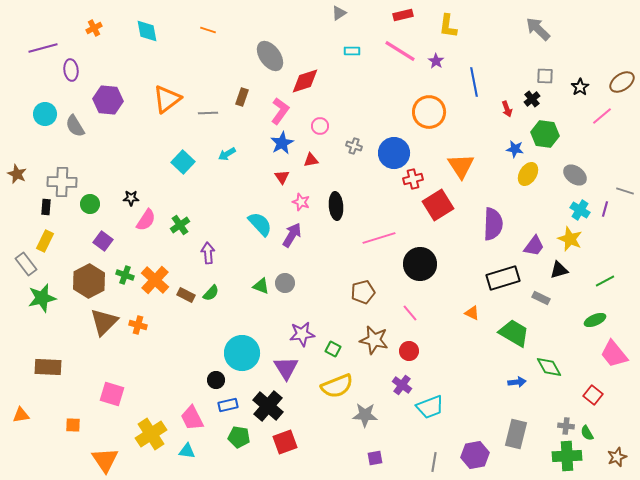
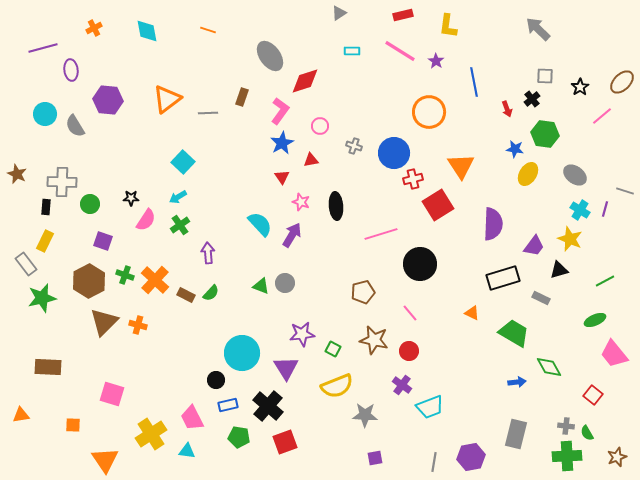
brown ellipse at (622, 82): rotated 10 degrees counterclockwise
cyan arrow at (227, 154): moved 49 px left, 43 px down
pink line at (379, 238): moved 2 px right, 4 px up
purple square at (103, 241): rotated 18 degrees counterclockwise
purple hexagon at (475, 455): moved 4 px left, 2 px down
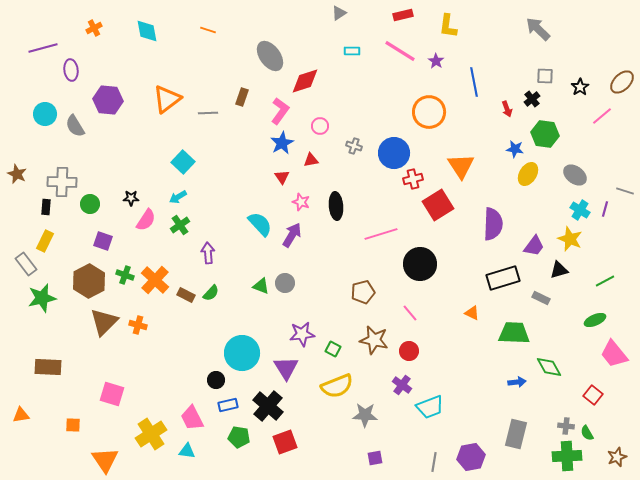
green trapezoid at (514, 333): rotated 28 degrees counterclockwise
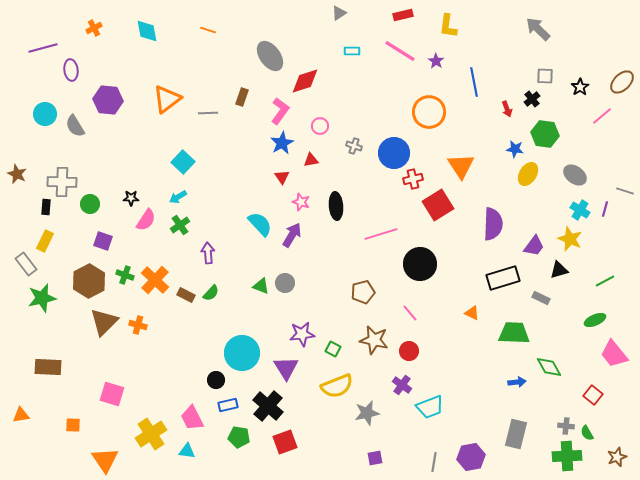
gray star at (365, 415): moved 2 px right, 2 px up; rotated 15 degrees counterclockwise
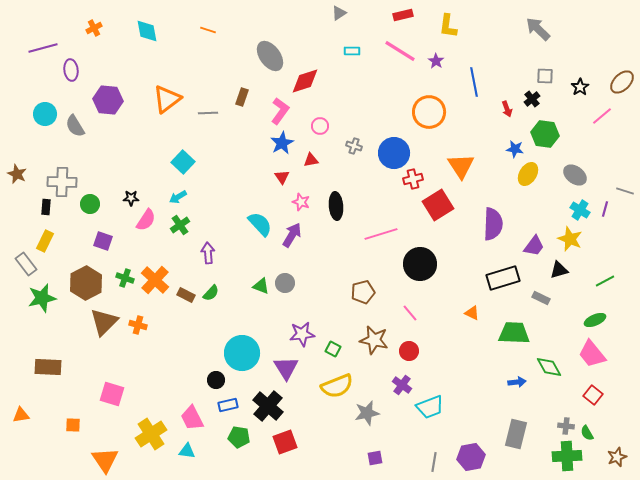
green cross at (125, 275): moved 3 px down
brown hexagon at (89, 281): moved 3 px left, 2 px down
pink trapezoid at (614, 354): moved 22 px left
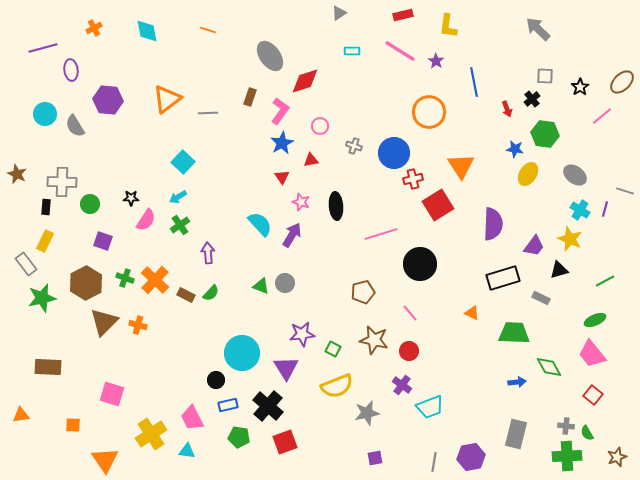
brown rectangle at (242, 97): moved 8 px right
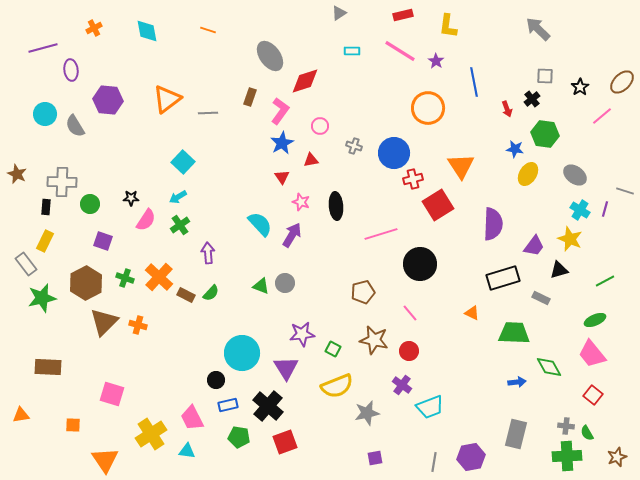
orange circle at (429, 112): moved 1 px left, 4 px up
orange cross at (155, 280): moved 4 px right, 3 px up
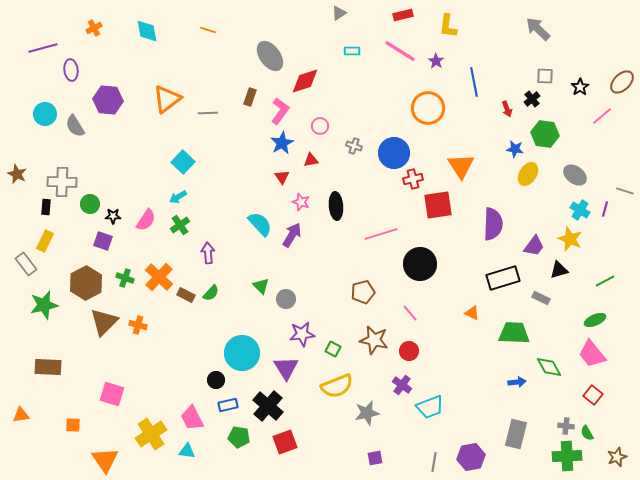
black star at (131, 198): moved 18 px left, 18 px down
red square at (438, 205): rotated 24 degrees clockwise
gray circle at (285, 283): moved 1 px right, 16 px down
green triangle at (261, 286): rotated 24 degrees clockwise
green star at (42, 298): moved 2 px right, 7 px down
